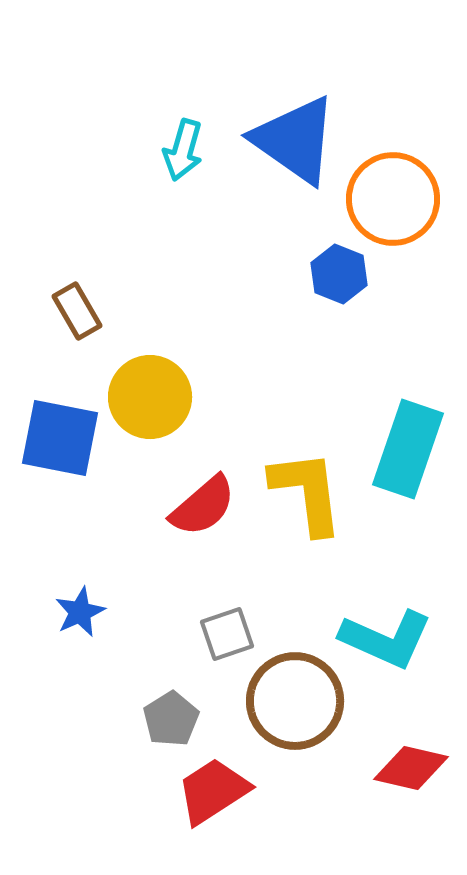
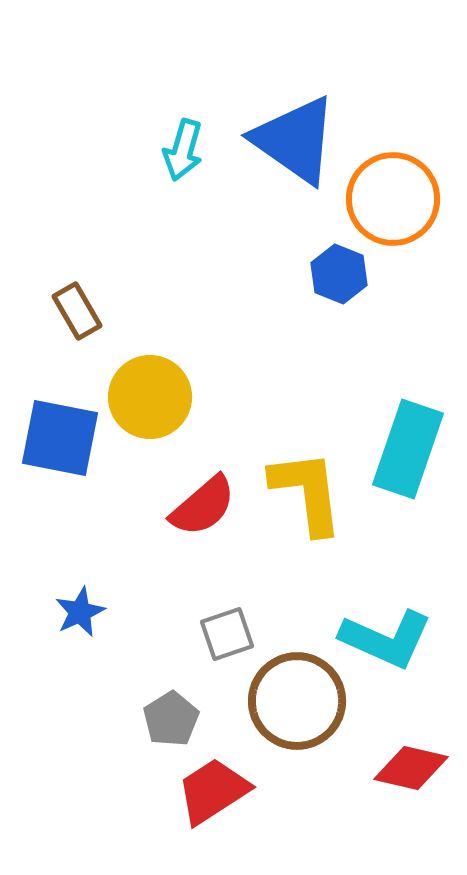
brown circle: moved 2 px right
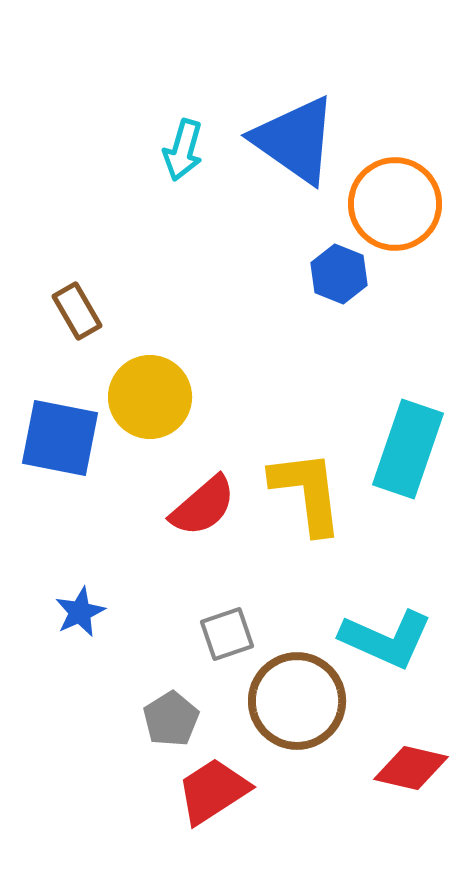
orange circle: moved 2 px right, 5 px down
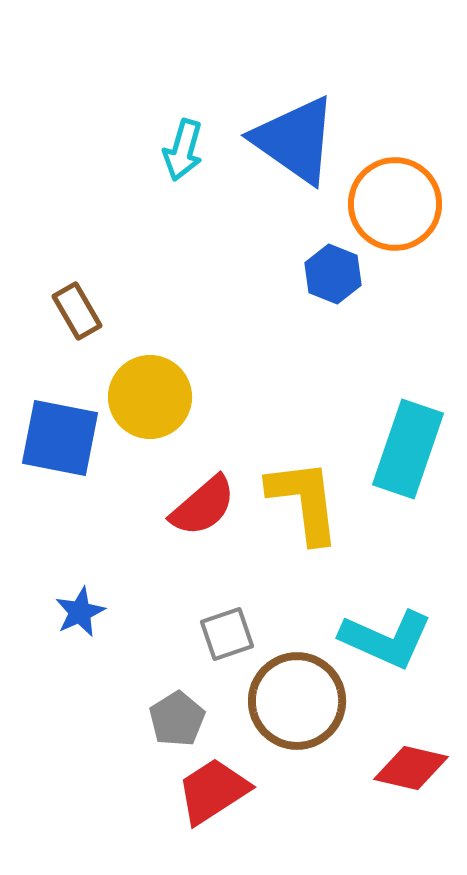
blue hexagon: moved 6 px left
yellow L-shape: moved 3 px left, 9 px down
gray pentagon: moved 6 px right
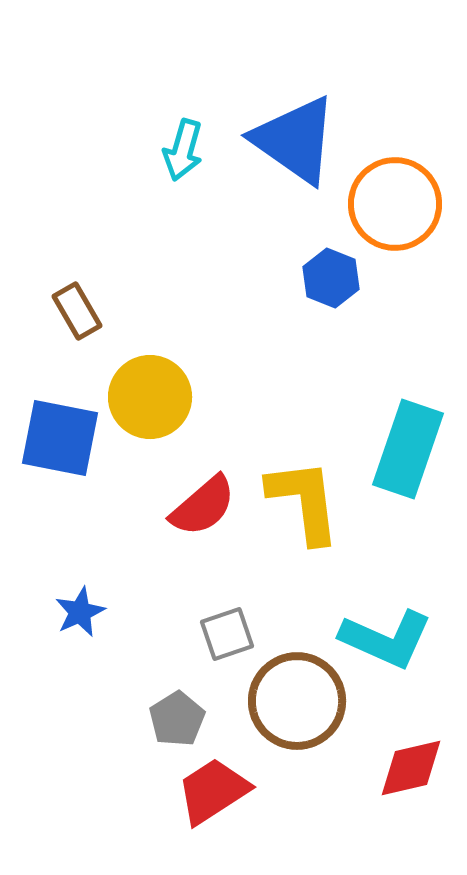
blue hexagon: moved 2 px left, 4 px down
red diamond: rotated 26 degrees counterclockwise
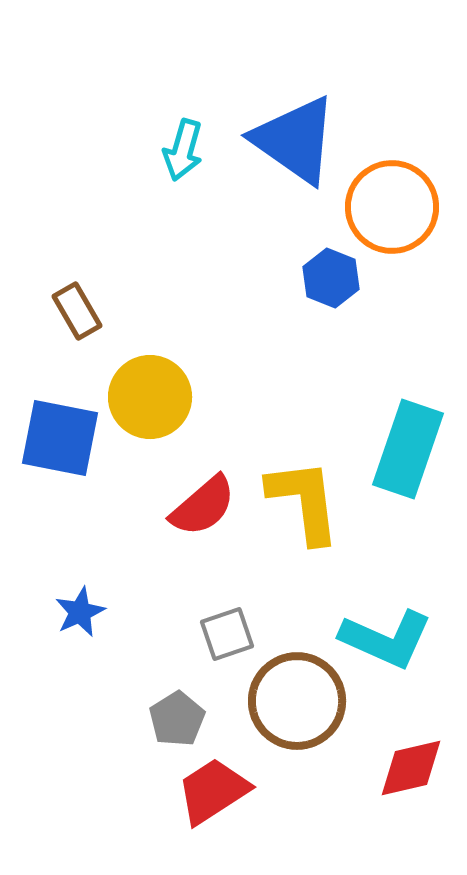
orange circle: moved 3 px left, 3 px down
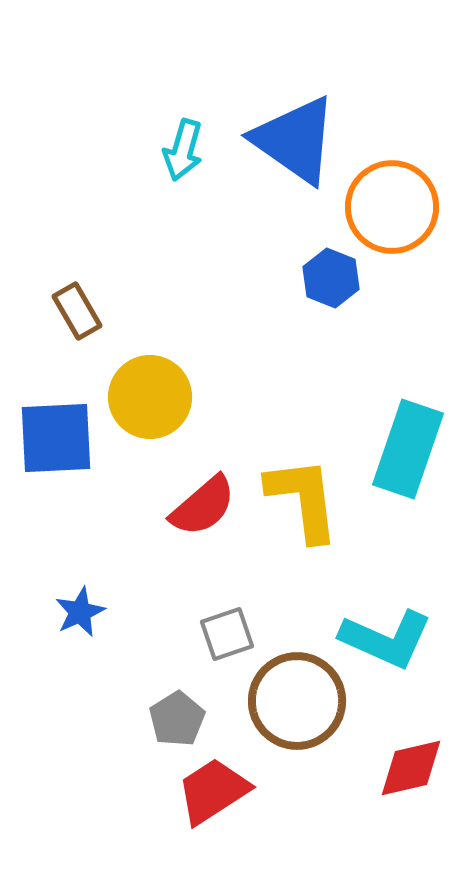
blue square: moved 4 px left; rotated 14 degrees counterclockwise
yellow L-shape: moved 1 px left, 2 px up
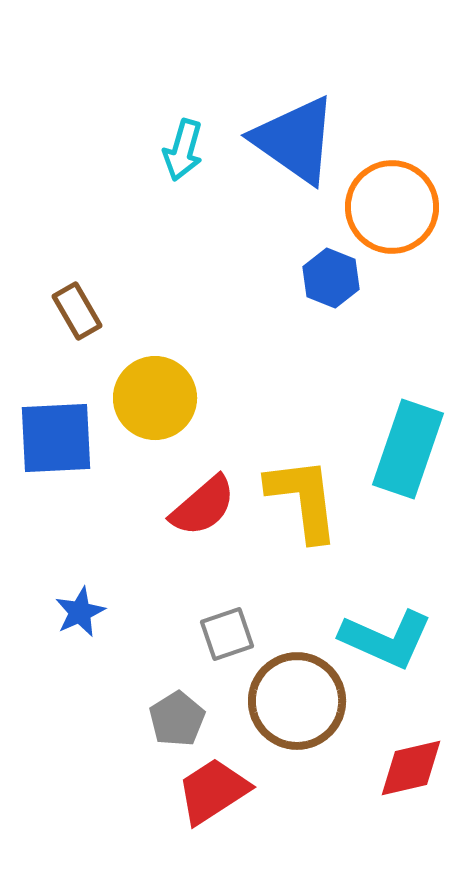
yellow circle: moved 5 px right, 1 px down
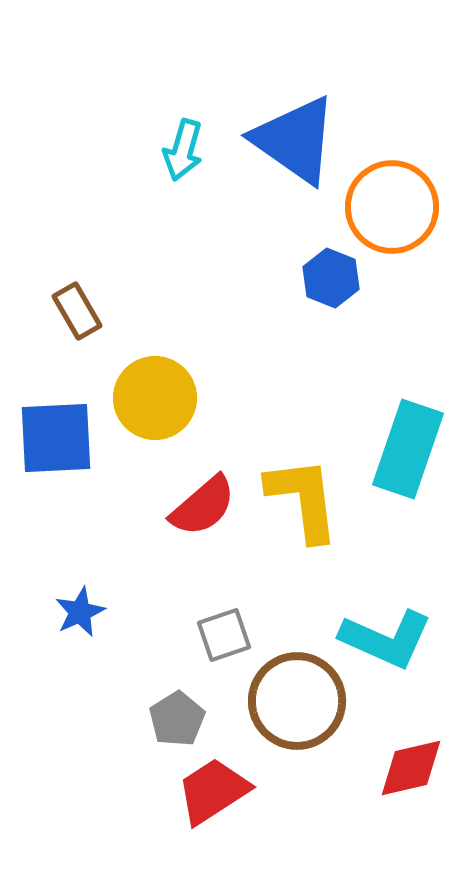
gray square: moved 3 px left, 1 px down
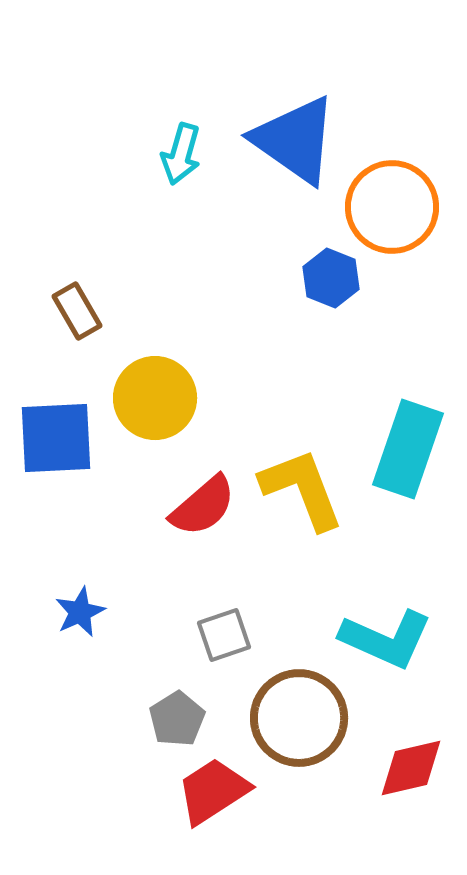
cyan arrow: moved 2 px left, 4 px down
yellow L-shape: moved 1 px left, 10 px up; rotated 14 degrees counterclockwise
brown circle: moved 2 px right, 17 px down
